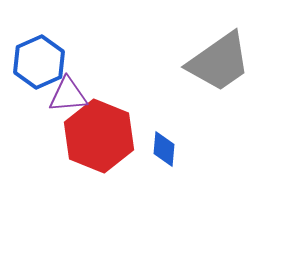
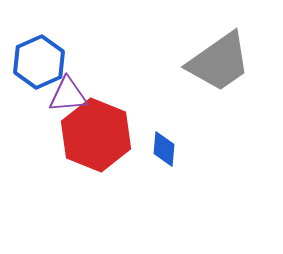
red hexagon: moved 3 px left, 1 px up
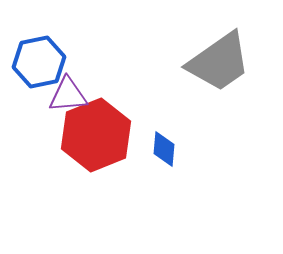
blue hexagon: rotated 12 degrees clockwise
red hexagon: rotated 16 degrees clockwise
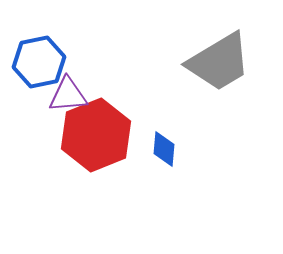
gray trapezoid: rotated 4 degrees clockwise
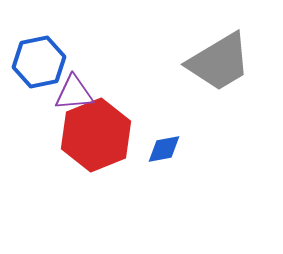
purple triangle: moved 6 px right, 2 px up
blue diamond: rotated 75 degrees clockwise
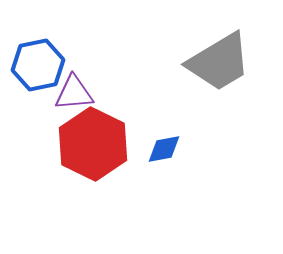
blue hexagon: moved 1 px left, 3 px down
red hexagon: moved 3 px left, 9 px down; rotated 12 degrees counterclockwise
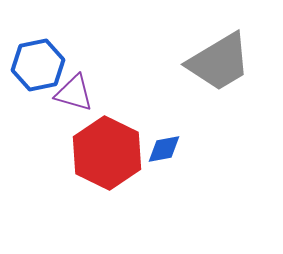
purple triangle: rotated 21 degrees clockwise
red hexagon: moved 14 px right, 9 px down
